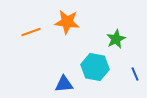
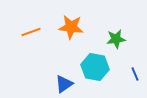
orange star: moved 4 px right, 5 px down
green star: rotated 18 degrees clockwise
blue triangle: rotated 30 degrees counterclockwise
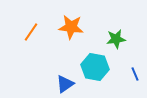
orange line: rotated 36 degrees counterclockwise
blue triangle: moved 1 px right
